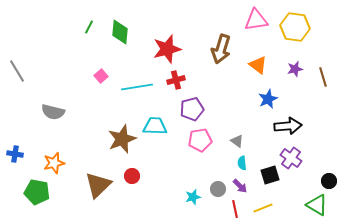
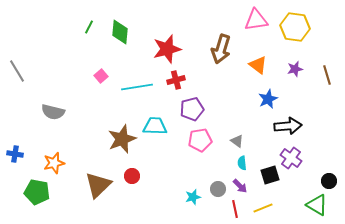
brown line: moved 4 px right, 2 px up
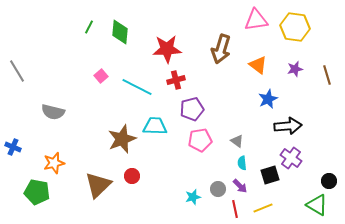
red star: rotated 12 degrees clockwise
cyan line: rotated 36 degrees clockwise
blue cross: moved 2 px left, 7 px up; rotated 14 degrees clockwise
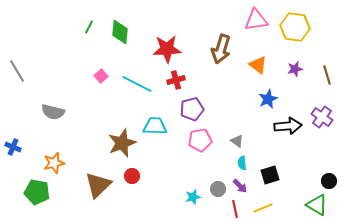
cyan line: moved 3 px up
brown star: moved 4 px down
purple cross: moved 31 px right, 41 px up
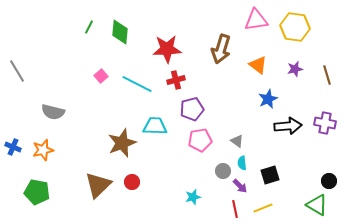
purple cross: moved 3 px right, 6 px down; rotated 25 degrees counterclockwise
orange star: moved 11 px left, 13 px up
red circle: moved 6 px down
gray circle: moved 5 px right, 18 px up
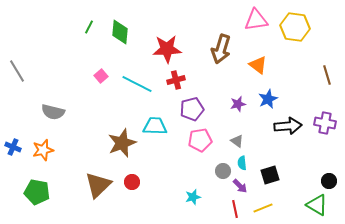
purple star: moved 57 px left, 35 px down
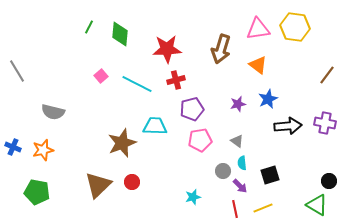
pink triangle: moved 2 px right, 9 px down
green diamond: moved 2 px down
brown line: rotated 54 degrees clockwise
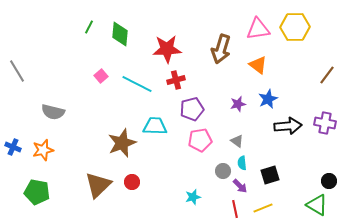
yellow hexagon: rotated 8 degrees counterclockwise
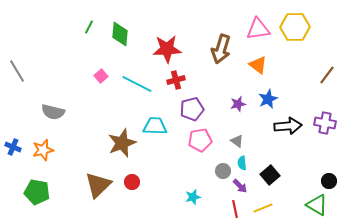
black square: rotated 24 degrees counterclockwise
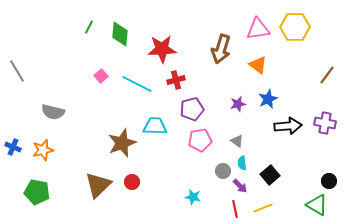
red star: moved 5 px left
cyan star: rotated 28 degrees clockwise
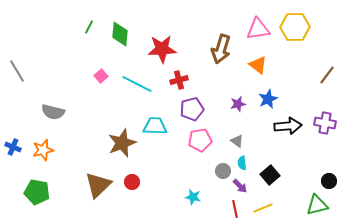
red cross: moved 3 px right
green triangle: rotated 45 degrees counterclockwise
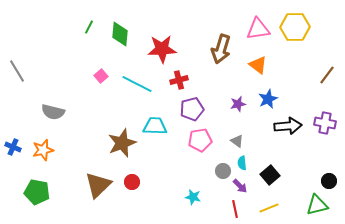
yellow line: moved 6 px right
